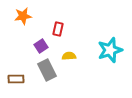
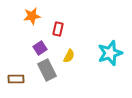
orange star: moved 9 px right
purple square: moved 1 px left, 2 px down
cyan star: moved 3 px down
yellow semicircle: rotated 120 degrees clockwise
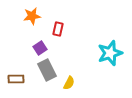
yellow semicircle: moved 27 px down
